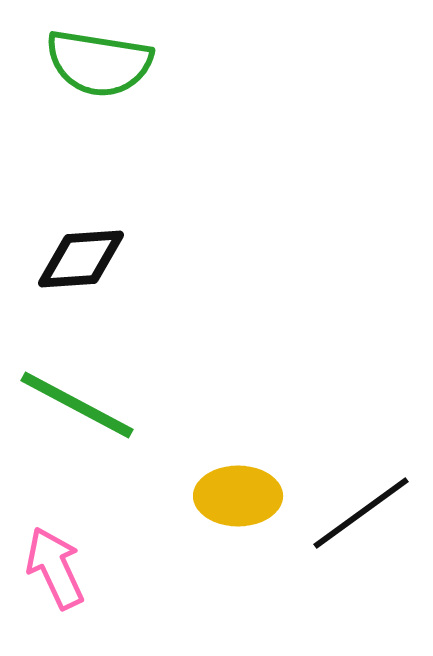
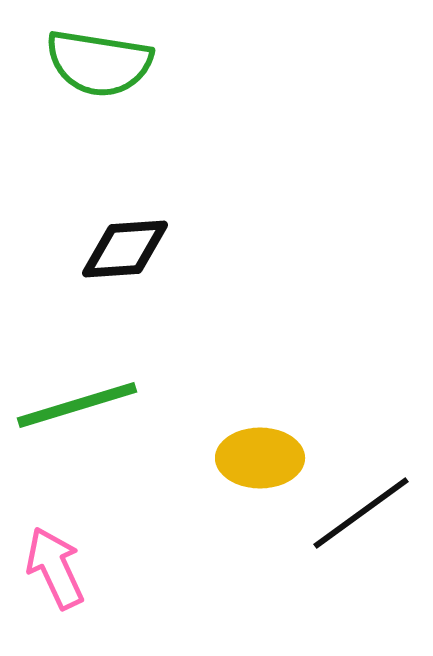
black diamond: moved 44 px right, 10 px up
green line: rotated 45 degrees counterclockwise
yellow ellipse: moved 22 px right, 38 px up
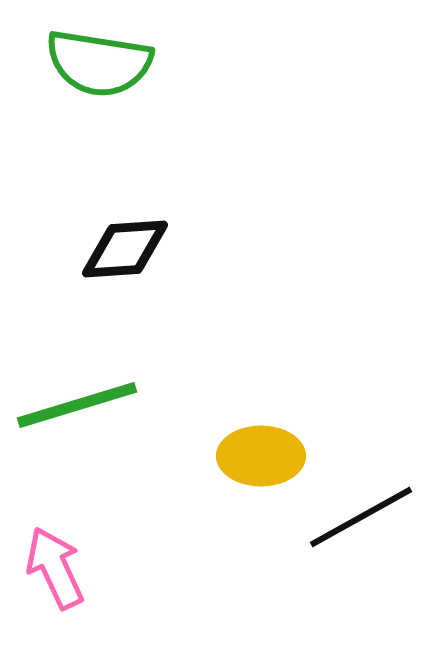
yellow ellipse: moved 1 px right, 2 px up
black line: moved 4 px down; rotated 7 degrees clockwise
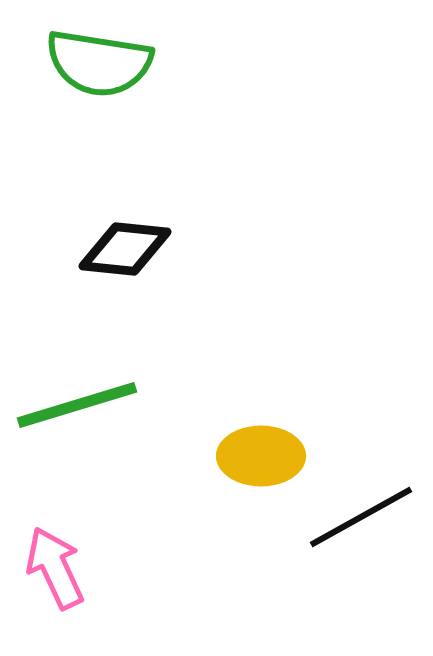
black diamond: rotated 10 degrees clockwise
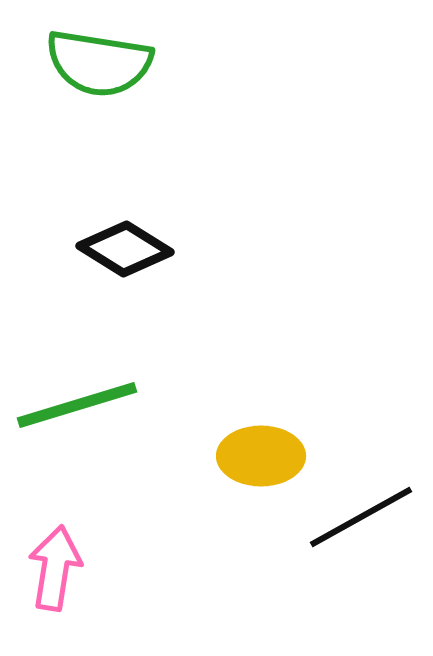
black diamond: rotated 26 degrees clockwise
pink arrow: rotated 34 degrees clockwise
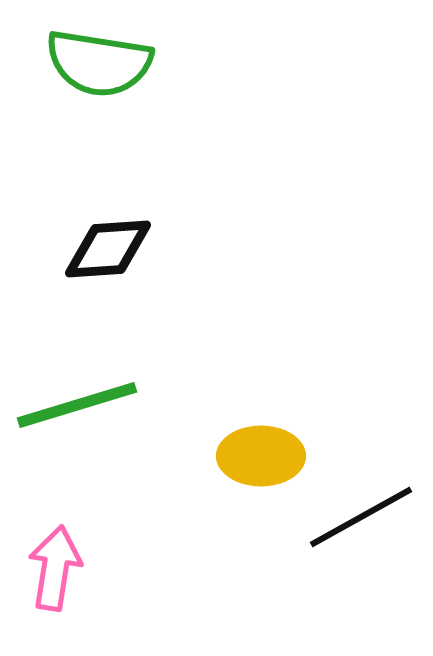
black diamond: moved 17 px left; rotated 36 degrees counterclockwise
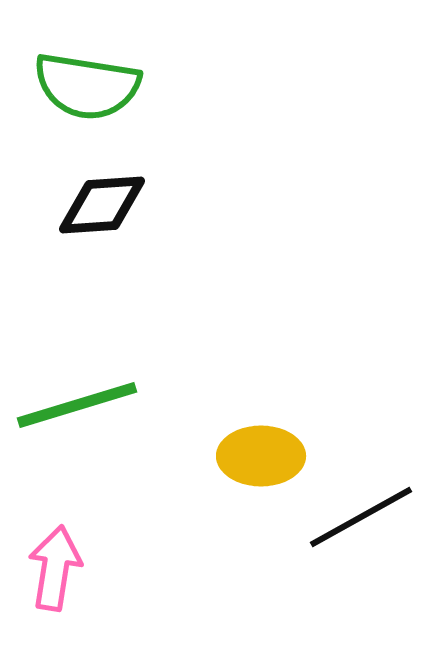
green semicircle: moved 12 px left, 23 px down
black diamond: moved 6 px left, 44 px up
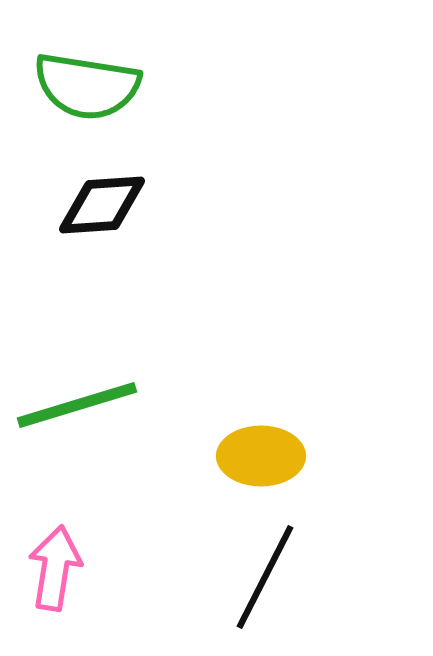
black line: moved 96 px left, 60 px down; rotated 34 degrees counterclockwise
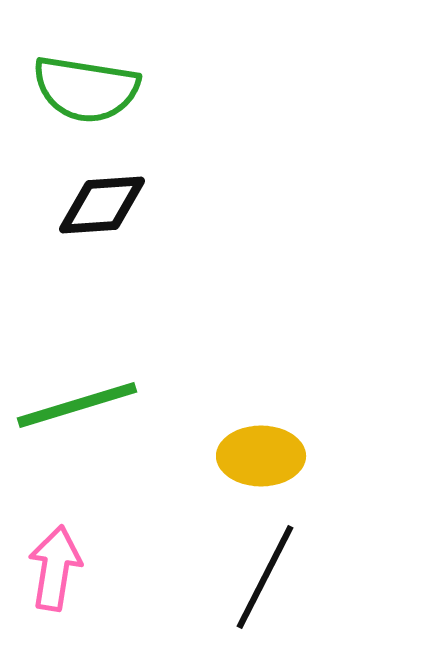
green semicircle: moved 1 px left, 3 px down
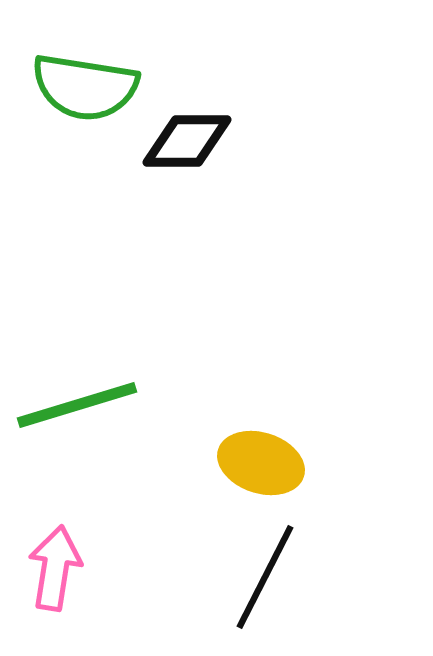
green semicircle: moved 1 px left, 2 px up
black diamond: moved 85 px right, 64 px up; rotated 4 degrees clockwise
yellow ellipse: moved 7 px down; rotated 18 degrees clockwise
